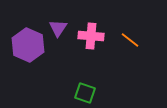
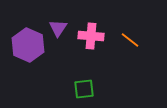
green square: moved 1 px left, 4 px up; rotated 25 degrees counterclockwise
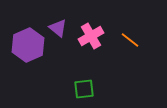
purple triangle: rotated 24 degrees counterclockwise
pink cross: rotated 35 degrees counterclockwise
purple hexagon: rotated 12 degrees clockwise
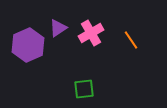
purple triangle: rotated 48 degrees clockwise
pink cross: moved 3 px up
orange line: moved 1 px right; rotated 18 degrees clockwise
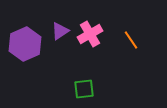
purple triangle: moved 2 px right, 3 px down
pink cross: moved 1 px left, 1 px down
purple hexagon: moved 3 px left, 1 px up
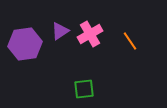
orange line: moved 1 px left, 1 px down
purple hexagon: rotated 16 degrees clockwise
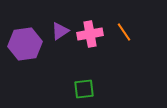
pink cross: rotated 20 degrees clockwise
orange line: moved 6 px left, 9 px up
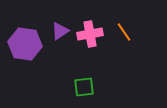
purple hexagon: rotated 16 degrees clockwise
green square: moved 2 px up
